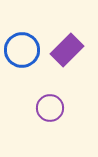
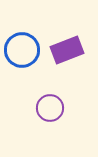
purple rectangle: rotated 24 degrees clockwise
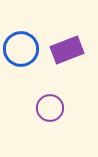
blue circle: moved 1 px left, 1 px up
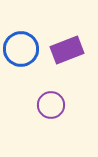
purple circle: moved 1 px right, 3 px up
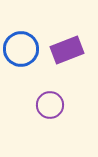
purple circle: moved 1 px left
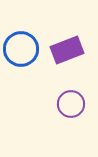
purple circle: moved 21 px right, 1 px up
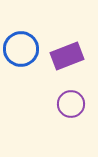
purple rectangle: moved 6 px down
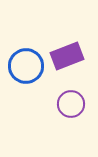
blue circle: moved 5 px right, 17 px down
